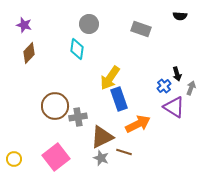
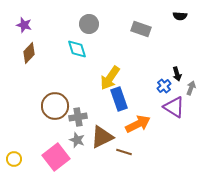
cyan diamond: rotated 25 degrees counterclockwise
gray star: moved 24 px left, 18 px up
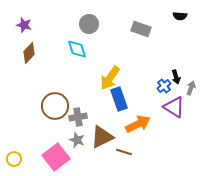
black arrow: moved 1 px left, 3 px down
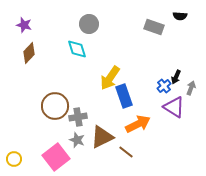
gray rectangle: moved 13 px right, 2 px up
black arrow: rotated 40 degrees clockwise
blue rectangle: moved 5 px right, 3 px up
brown line: moved 2 px right; rotated 21 degrees clockwise
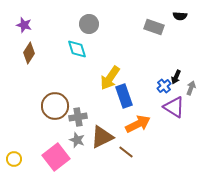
brown diamond: rotated 10 degrees counterclockwise
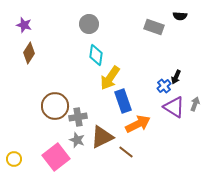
cyan diamond: moved 19 px right, 6 px down; rotated 25 degrees clockwise
gray arrow: moved 4 px right, 16 px down
blue rectangle: moved 1 px left, 5 px down
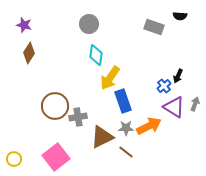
black arrow: moved 2 px right, 1 px up
orange arrow: moved 11 px right, 2 px down
gray star: moved 49 px right, 12 px up; rotated 21 degrees counterclockwise
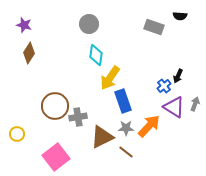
orange arrow: rotated 20 degrees counterclockwise
yellow circle: moved 3 px right, 25 px up
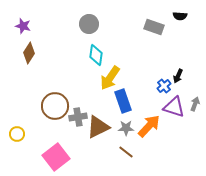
purple star: moved 1 px left, 1 px down
purple triangle: rotated 15 degrees counterclockwise
brown triangle: moved 4 px left, 10 px up
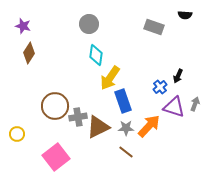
black semicircle: moved 5 px right, 1 px up
blue cross: moved 4 px left, 1 px down
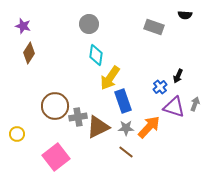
orange arrow: moved 1 px down
